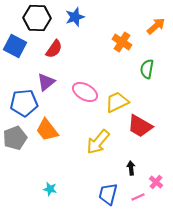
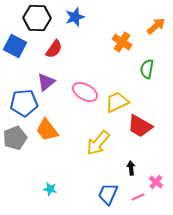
yellow arrow: moved 1 px down
blue trapezoid: rotated 10 degrees clockwise
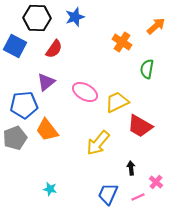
blue pentagon: moved 2 px down
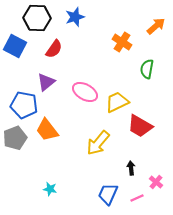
blue pentagon: rotated 16 degrees clockwise
pink line: moved 1 px left, 1 px down
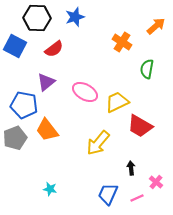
red semicircle: rotated 18 degrees clockwise
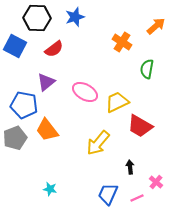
black arrow: moved 1 px left, 1 px up
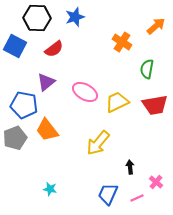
red trapezoid: moved 15 px right, 21 px up; rotated 40 degrees counterclockwise
